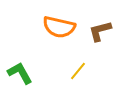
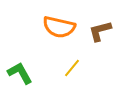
yellow line: moved 6 px left, 3 px up
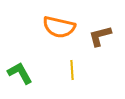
brown L-shape: moved 5 px down
yellow line: moved 2 px down; rotated 42 degrees counterclockwise
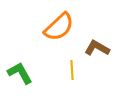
orange semicircle: rotated 56 degrees counterclockwise
brown L-shape: moved 3 px left, 12 px down; rotated 45 degrees clockwise
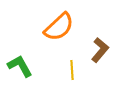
brown L-shape: moved 3 px right, 2 px down; rotated 100 degrees clockwise
green L-shape: moved 7 px up
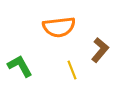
orange semicircle: rotated 36 degrees clockwise
yellow line: rotated 18 degrees counterclockwise
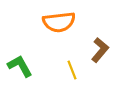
orange semicircle: moved 5 px up
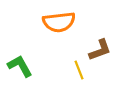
brown L-shape: rotated 30 degrees clockwise
yellow line: moved 7 px right
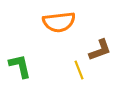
green L-shape: rotated 16 degrees clockwise
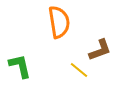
orange semicircle: rotated 92 degrees counterclockwise
yellow line: rotated 30 degrees counterclockwise
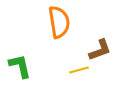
yellow line: rotated 54 degrees counterclockwise
